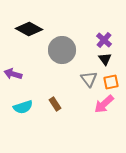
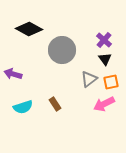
gray triangle: rotated 30 degrees clockwise
pink arrow: rotated 15 degrees clockwise
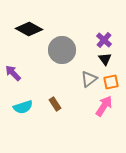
purple arrow: moved 1 px up; rotated 30 degrees clockwise
pink arrow: moved 2 px down; rotated 150 degrees clockwise
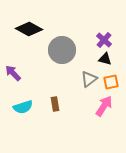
black triangle: rotated 40 degrees counterclockwise
brown rectangle: rotated 24 degrees clockwise
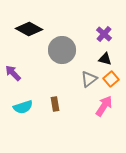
purple cross: moved 6 px up
orange square: moved 3 px up; rotated 28 degrees counterclockwise
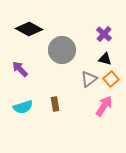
purple arrow: moved 7 px right, 4 px up
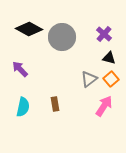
gray circle: moved 13 px up
black triangle: moved 4 px right, 1 px up
cyan semicircle: rotated 60 degrees counterclockwise
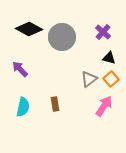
purple cross: moved 1 px left, 2 px up
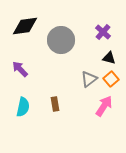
black diamond: moved 4 px left, 3 px up; rotated 36 degrees counterclockwise
gray circle: moved 1 px left, 3 px down
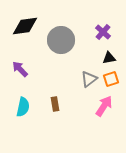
black triangle: rotated 24 degrees counterclockwise
orange square: rotated 21 degrees clockwise
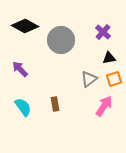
black diamond: rotated 36 degrees clockwise
orange square: moved 3 px right
cyan semicircle: rotated 48 degrees counterclockwise
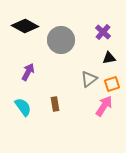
purple arrow: moved 8 px right, 3 px down; rotated 72 degrees clockwise
orange square: moved 2 px left, 5 px down
